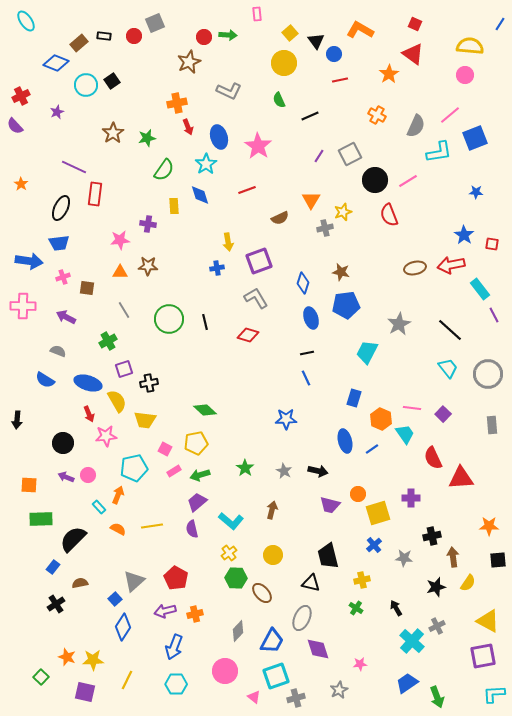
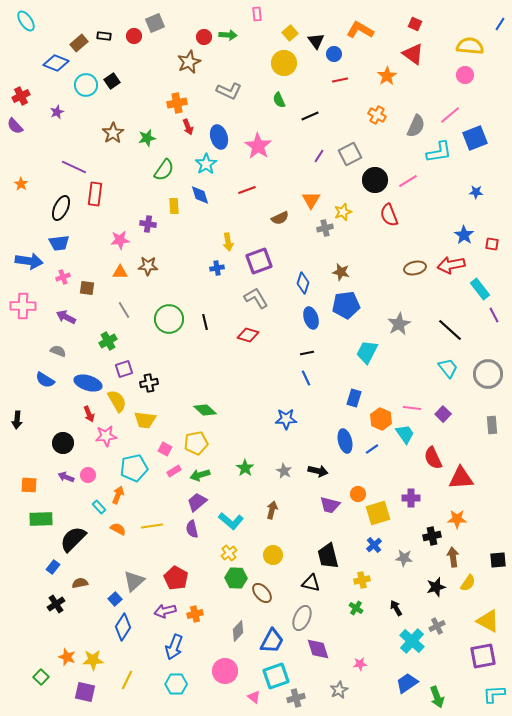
orange star at (389, 74): moved 2 px left, 2 px down
orange star at (489, 526): moved 32 px left, 7 px up
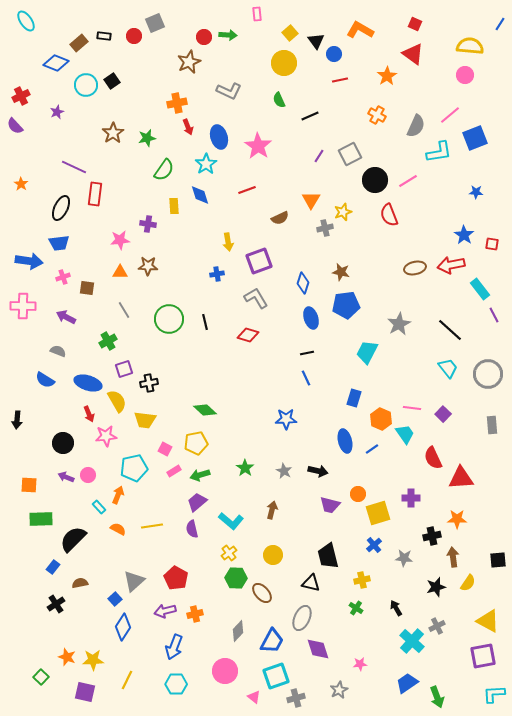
blue cross at (217, 268): moved 6 px down
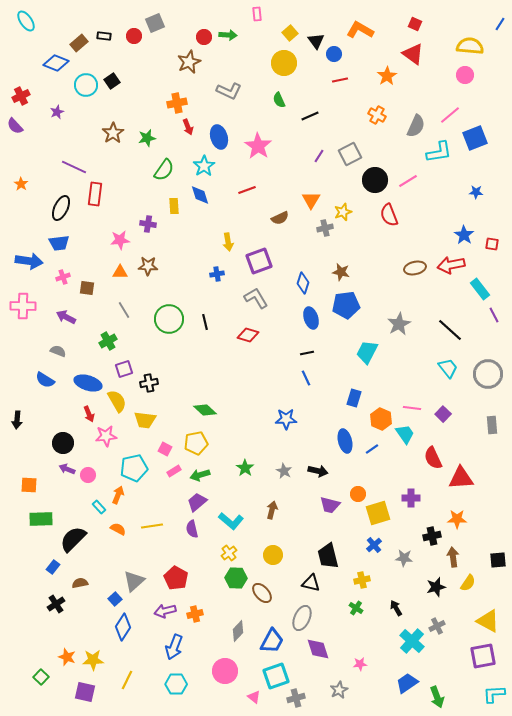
cyan star at (206, 164): moved 2 px left, 2 px down
purple arrow at (66, 477): moved 1 px right, 8 px up
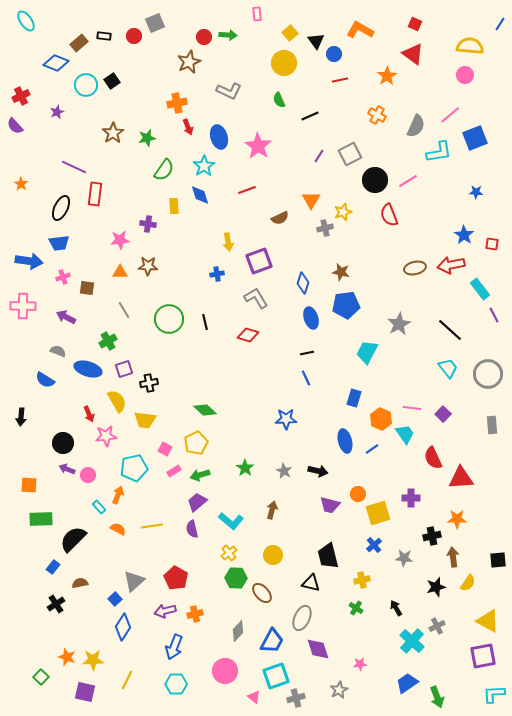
blue ellipse at (88, 383): moved 14 px up
black arrow at (17, 420): moved 4 px right, 3 px up
yellow pentagon at (196, 443): rotated 15 degrees counterclockwise
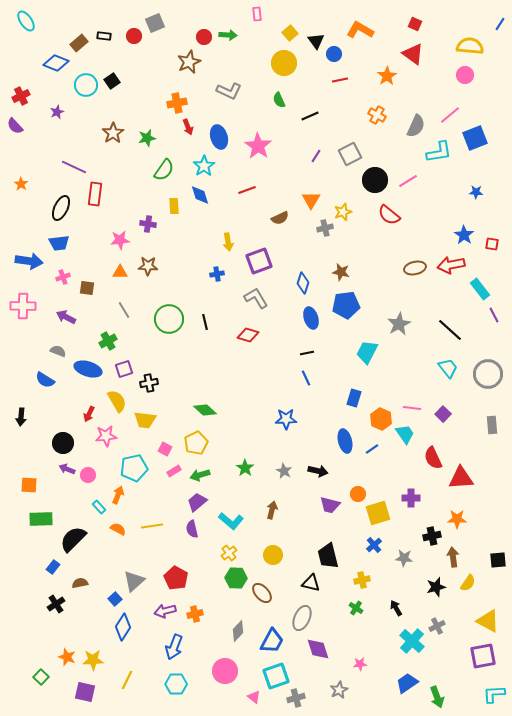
purple line at (319, 156): moved 3 px left
red semicircle at (389, 215): rotated 30 degrees counterclockwise
red arrow at (89, 414): rotated 49 degrees clockwise
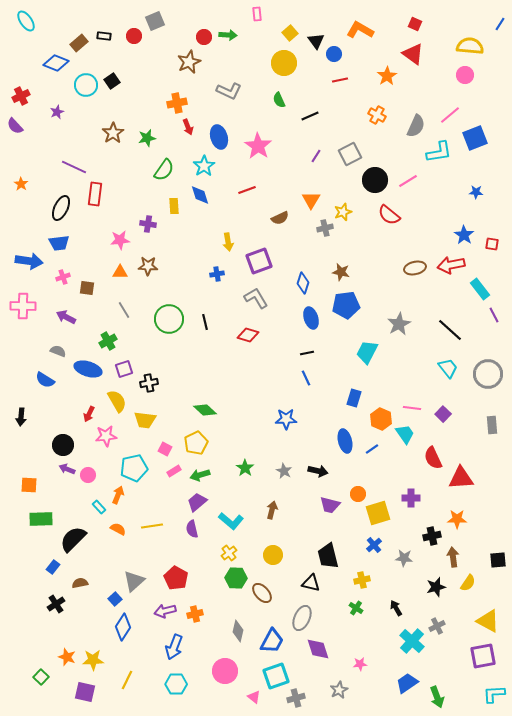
gray square at (155, 23): moved 2 px up
black circle at (63, 443): moved 2 px down
gray diamond at (238, 631): rotated 30 degrees counterclockwise
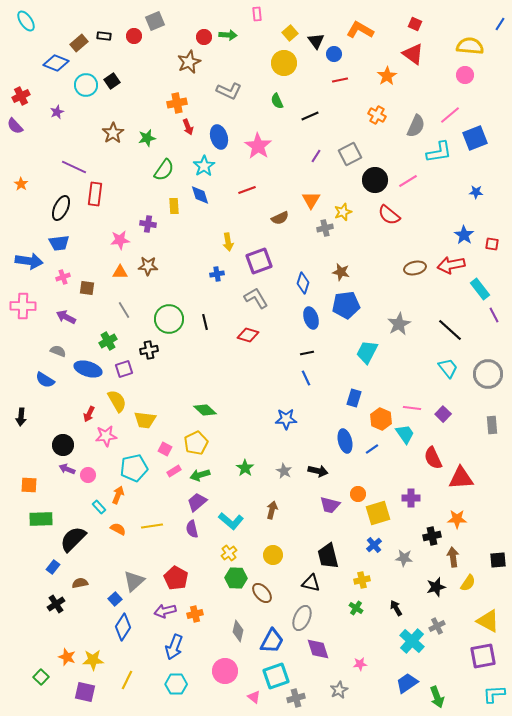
green semicircle at (279, 100): moved 2 px left, 1 px down
black cross at (149, 383): moved 33 px up
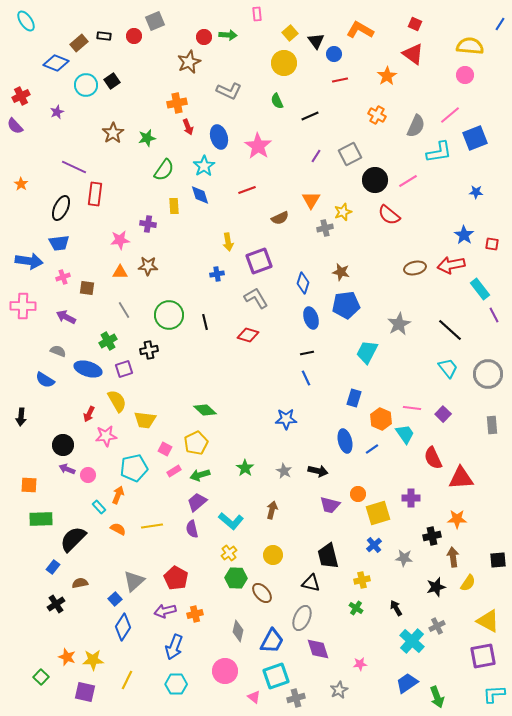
green circle at (169, 319): moved 4 px up
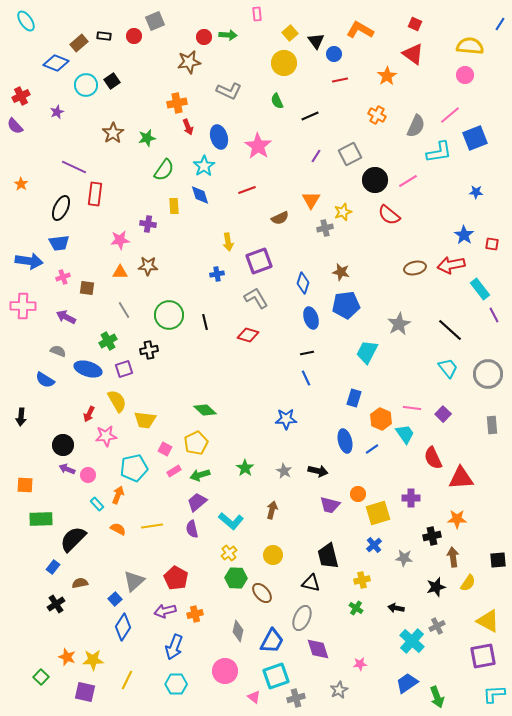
brown star at (189, 62): rotated 15 degrees clockwise
orange square at (29, 485): moved 4 px left
cyan rectangle at (99, 507): moved 2 px left, 3 px up
black arrow at (396, 608): rotated 49 degrees counterclockwise
